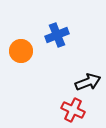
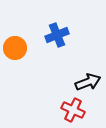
orange circle: moved 6 px left, 3 px up
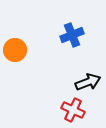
blue cross: moved 15 px right
orange circle: moved 2 px down
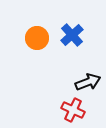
blue cross: rotated 20 degrees counterclockwise
orange circle: moved 22 px right, 12 px up
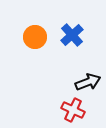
orange circle: moved 2 px left, 1 px up
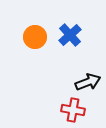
blue cross: moved 2 px left
red cross: rotated 15 degrees counterclockwise
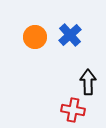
black arrow: rotated 70 degrees counterclockwise
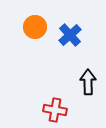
orange circle: moved 10 px up
red cross: moved 18 px left
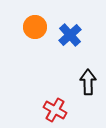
red cross: rotated 20 degrees clockwise
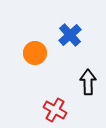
orange circle: moved 26 px down
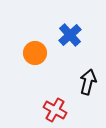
black arrow: rotated 15 degrees clockwise
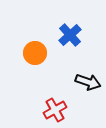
black arrow: rotated 95 degrees clockwise
red cross: rotated 30 degrees clockwise
